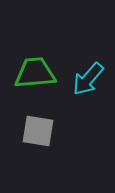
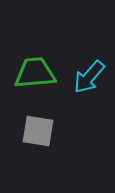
cyan arrow: moved 1 px right, 2 px up
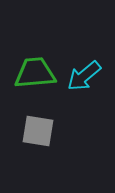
cyan arrow: moved 5 px left, 1 px up; rotated 9 degrees clockwise
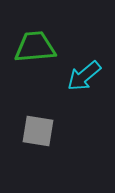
green trapezoid: moved 26 px up
